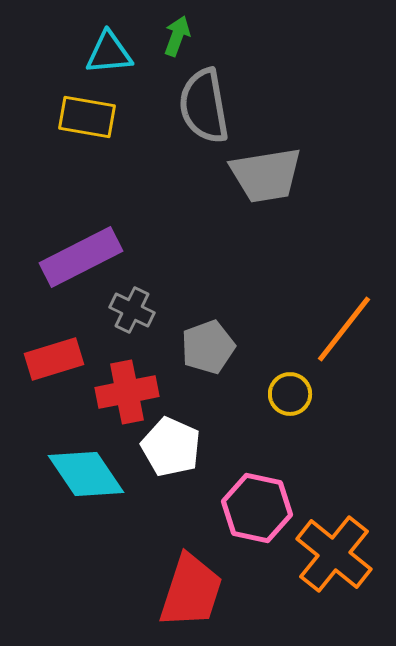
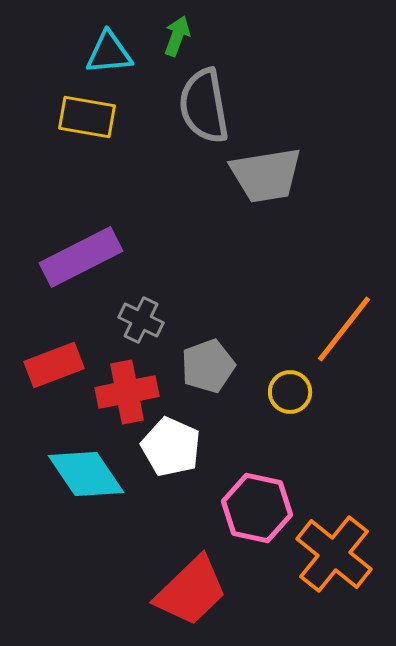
gray cross: moved 9 px right, 10 px down
gray pentagon: moved 19 px down
red rectangle: moved 6 px down; rotated 4 degrees counterclockwise
yellow circle: moved 2 px up
red trapezoid: rotated 28 degrees clockwise
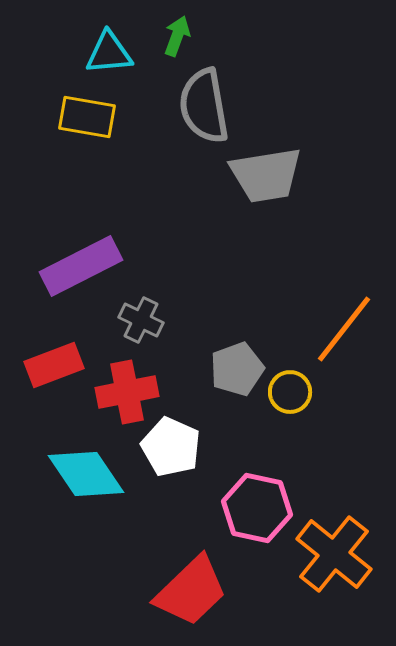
purple rectangle: moved 9 px down
gray pentagon: moved 29 px right, 3 px down
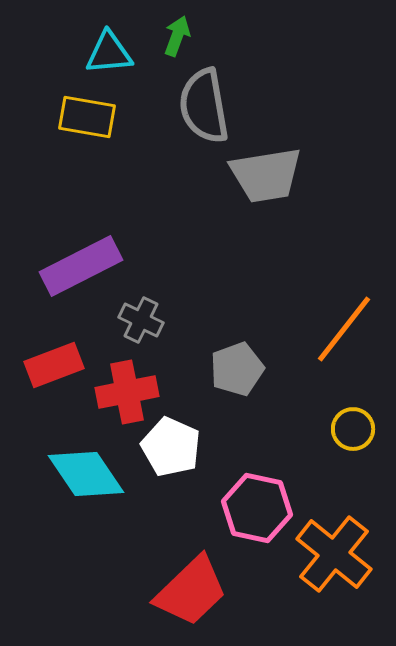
yellow circle: moved 63 px right, 37 px down
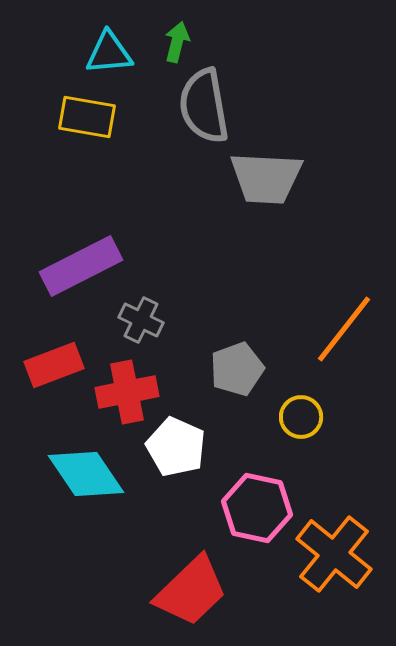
green arrow: moved 6 px down; rotated 6 degrees counterclockwise
gray trapezoid: moved 3 px down; rotated 12 degrees clockwise
yellow circle: moved 52 px left, 12 px up
white pentagon: moved 5 px right
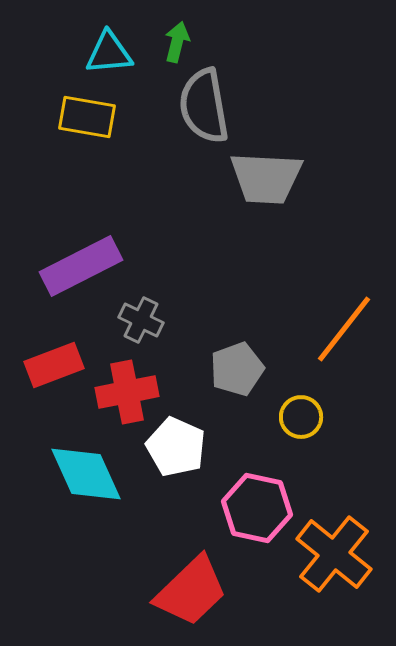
cyan diamond: rotated 10 degrees clockwise
